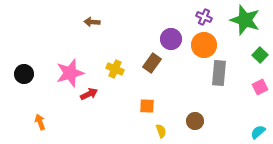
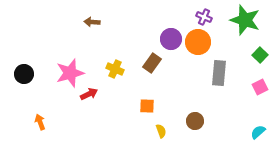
orange circle: moved 6 px left, 3 px up
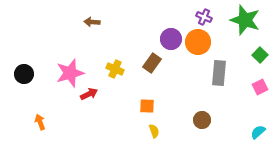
brown circle: moved 7 px right, 1 px up
yellow semicircle: moved 7 px left
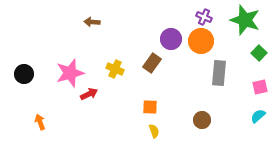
orange circle: moved 3 px right, 1 px up
green square: moved 1 px left, 2 px up
pink square: rotated 14 degrees clockwise
orange square: moved 3 px right, 1 px down
cyan semicircle: moved 16 px up
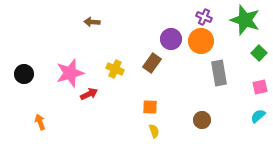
gray rectangle: rotated 15 degrees counterclockwise
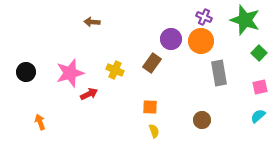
yellow cross: moved 1 px down
black circle: moved 2 px right, 2 px up
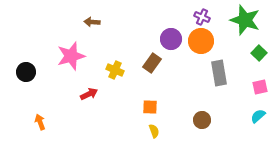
purple cross: moved 2 px left
pink star: moved 1 px right, 17 px up
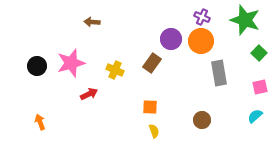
pink star: moved 7 px down
black circle: moved 11 px right, 6 px up
cyan semicircle: moved 3 px left
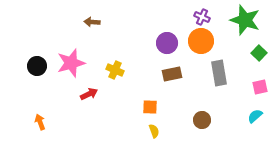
purple circle: moved 4 px left, 4 px down
brown rectangle: moved 20 px right, 11 px down; rotated 42 degrees clockwise
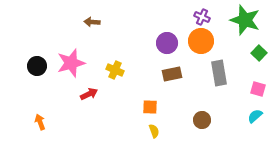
pink square: moved 2 px left, 2 px down; rotated 28 degrees clockwise
